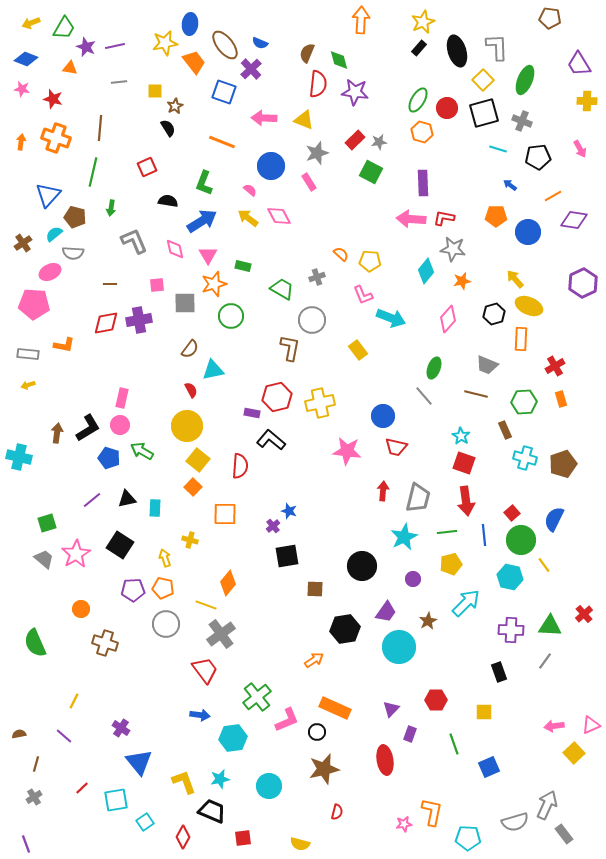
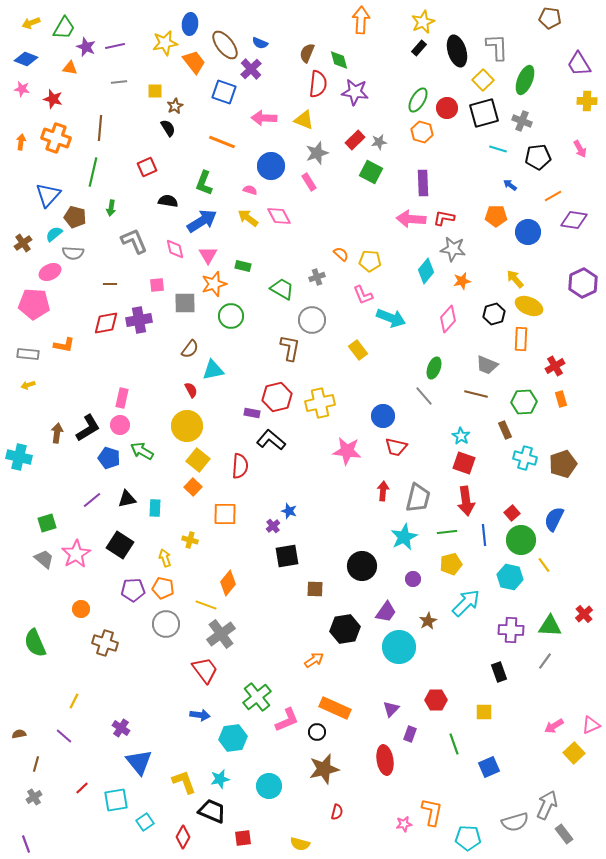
pink semicircle at (250, 190): rotated 24 degrees counterclockwise
pink arrow at (554, 726): rotated 24 degrees counterclockwise
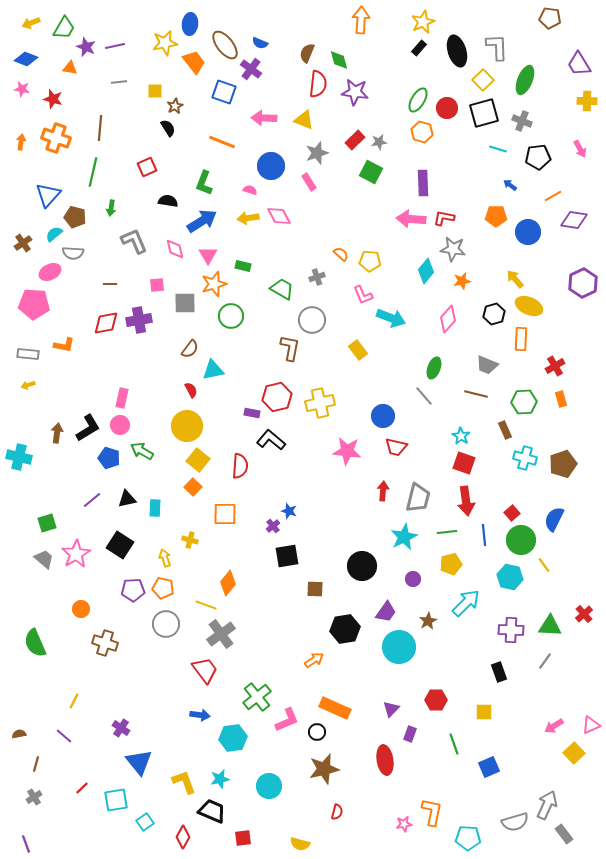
purple cross at (251, 69): rotated 10 degrees counterclockwise
yellow arrow at (248, 218): rotated 45 degrees counterclockwise
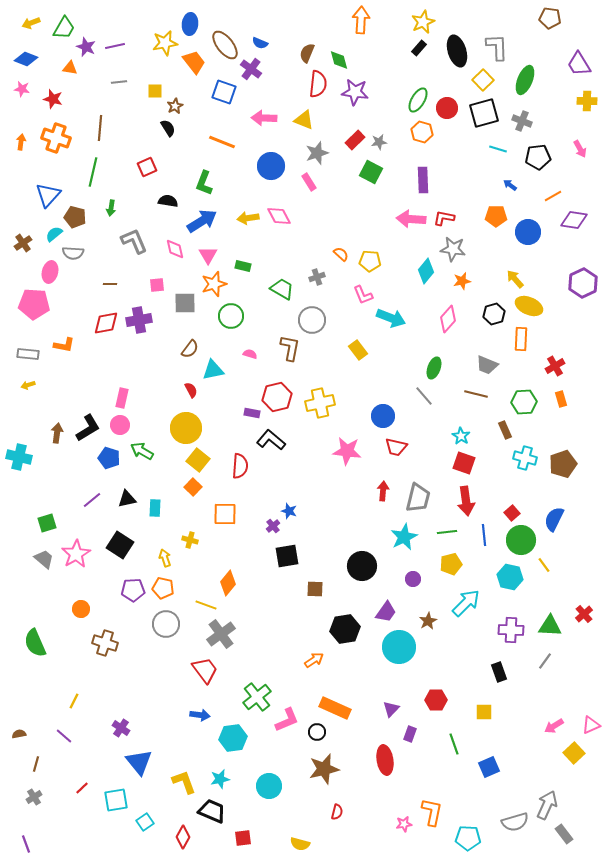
purple rectangle at (423, 183): moved 3 px up
pink semicircle at (250, 190): moved 164 px down
pink ellipse at (50, 272): rotated 50 degrees counterclockwise
yellow circle at (187, 426): moved 1 px left, 2 px down
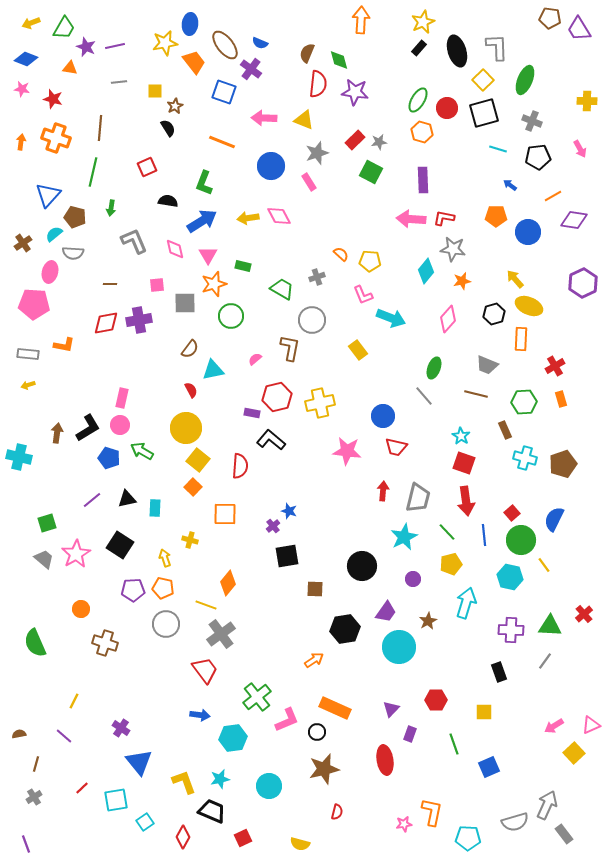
purple trapezoid at (579, 64): moved 35 px up
gray cross at (522, 121): moved 10 px right
pink semicircle at (250, 354): moved 5 px right, 5 px down; rotated 56 degrees counterclockwise
green line at (447, 532): rotated 54 degrees clockwise
cyan arrow at (466, 603): rotated 28 degrees counterclockwise
red square at (243, 838): rotated 18 degrees counterclockwise
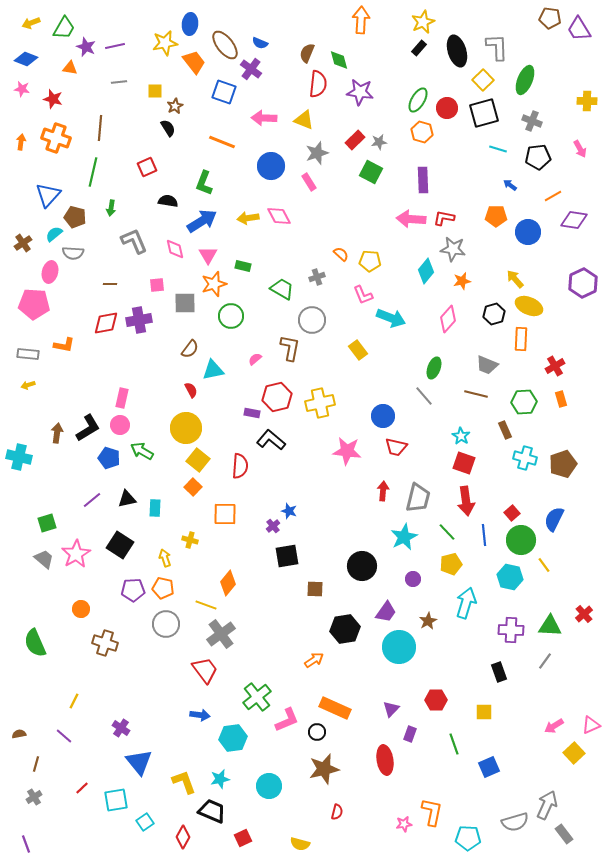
purple star at (355, 92): moved 5 px right
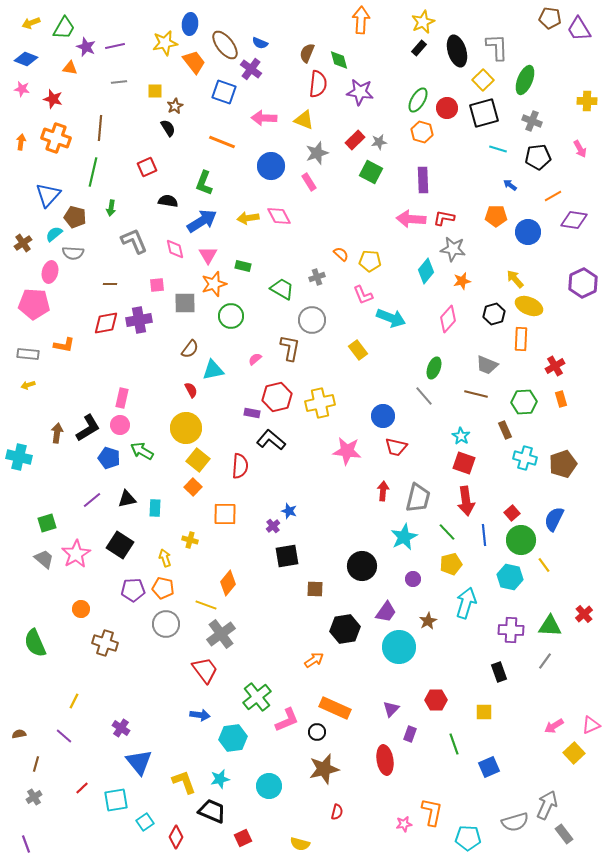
red diamond at (183, 837): moved 7 px left
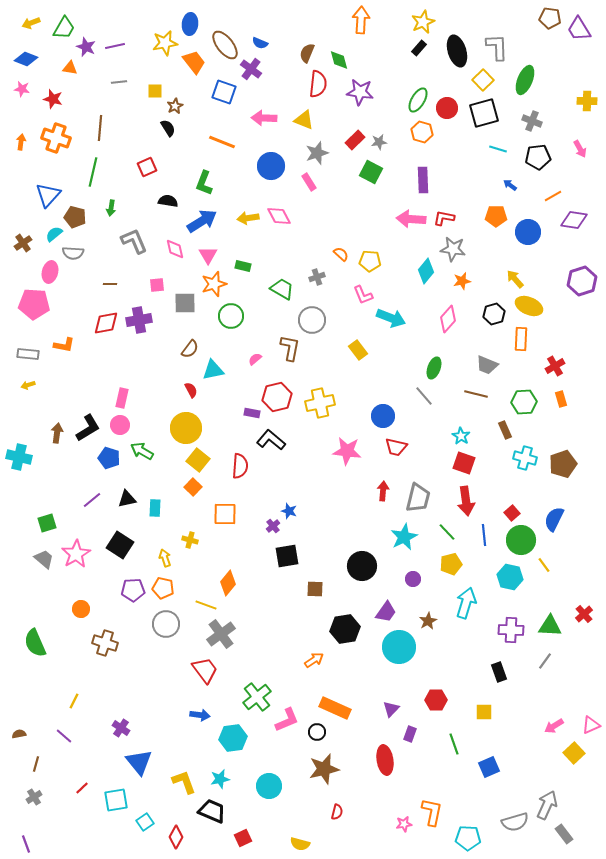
purple hexagon at (583, 283): moved 1 px left, 2 px up; rotated 8 degrees clockwise
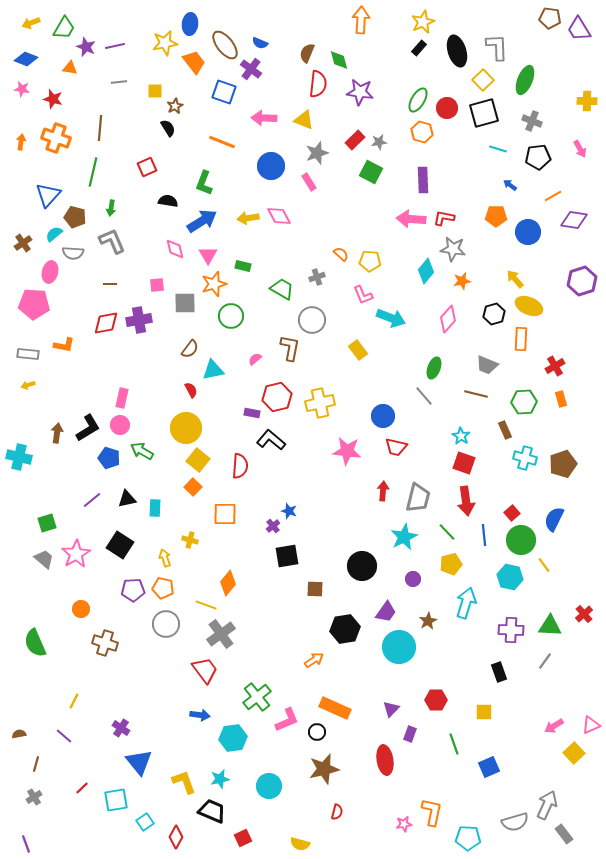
gray L-shape at (134, 241): moved 22 px left
